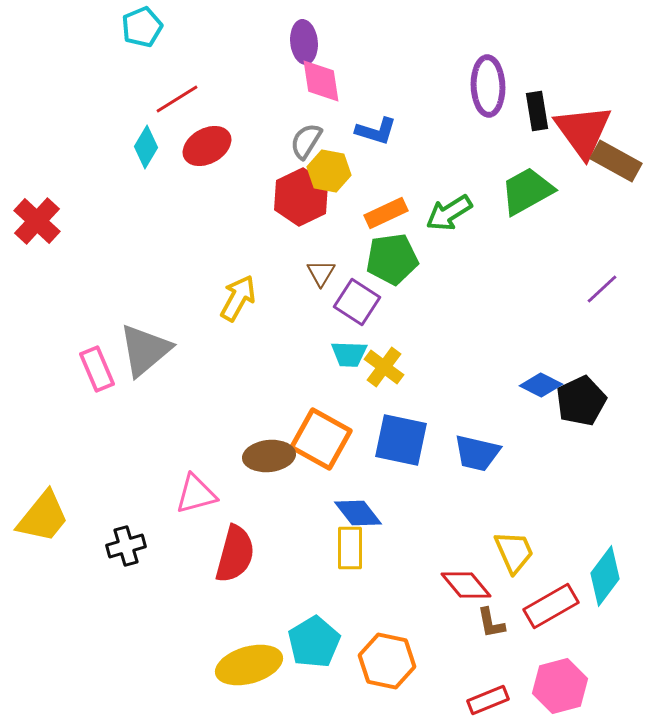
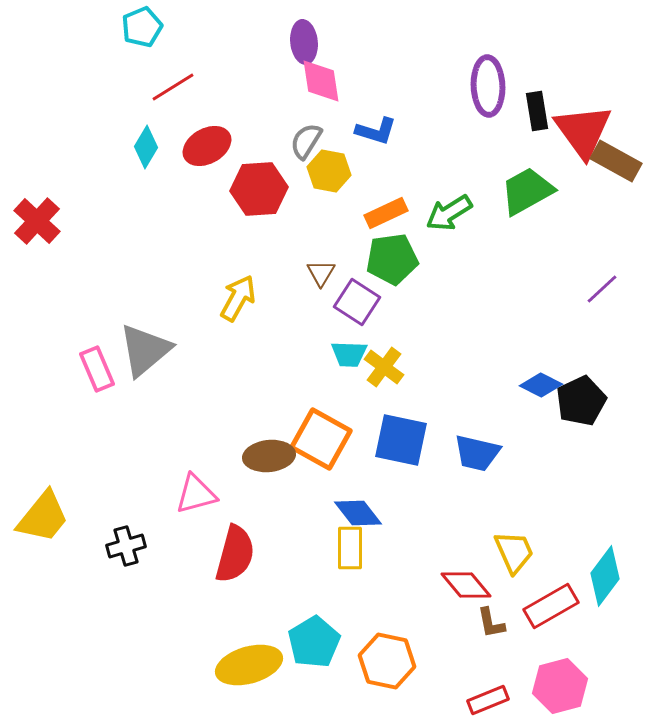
red line at (177, 99): moved 4 px left, 12 px up
red hexagon at (301, 197): moved 42 px left, 8 px up; rotated 22 degrees clockwise
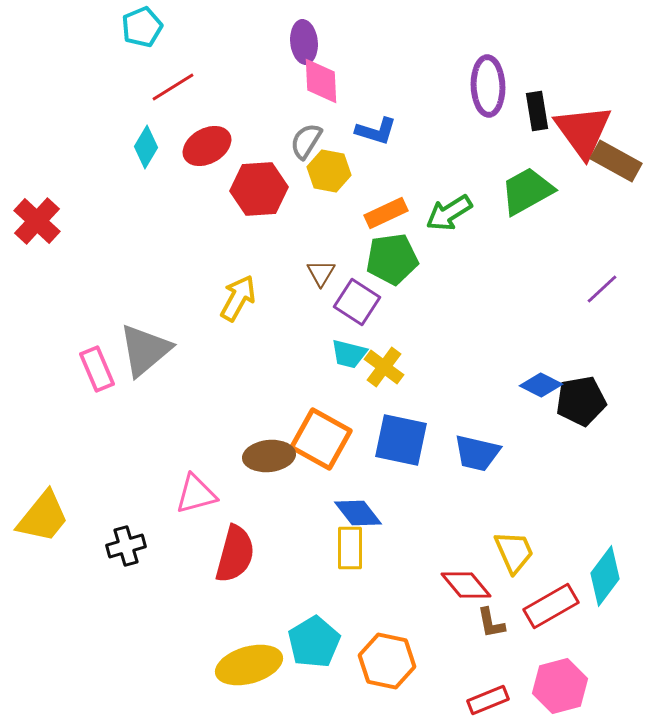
pink diamond at (321, 81): rotated 6 degrees clockwise
cyan trapezoid at (349, 354): rotated 12 degrees clockwise
black pentagon at (581, 401): rotated 15 degrees clockwise
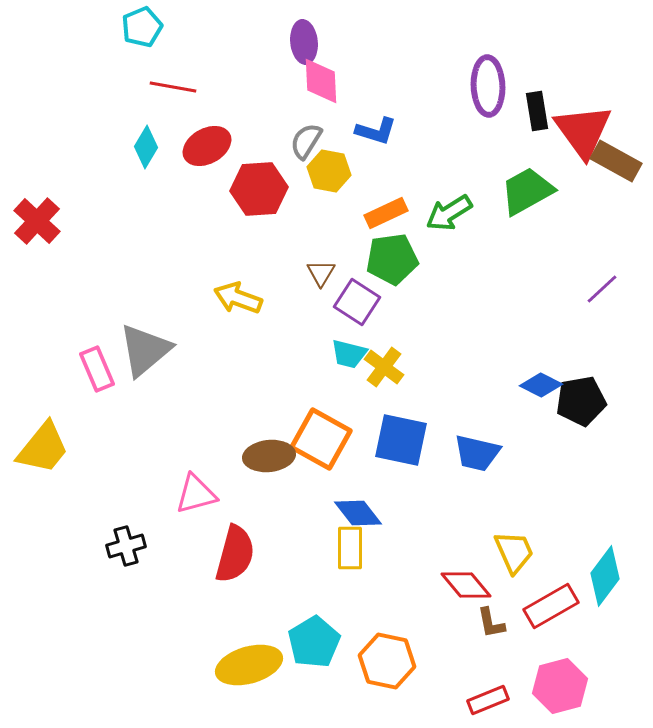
red line at (173, 87): rotated 42 degrees clockwise
yellow arrow at (238, 298): rotated 99 degrees counterclockwise
yellow trapezoid at (43, 517): moved 69 px up
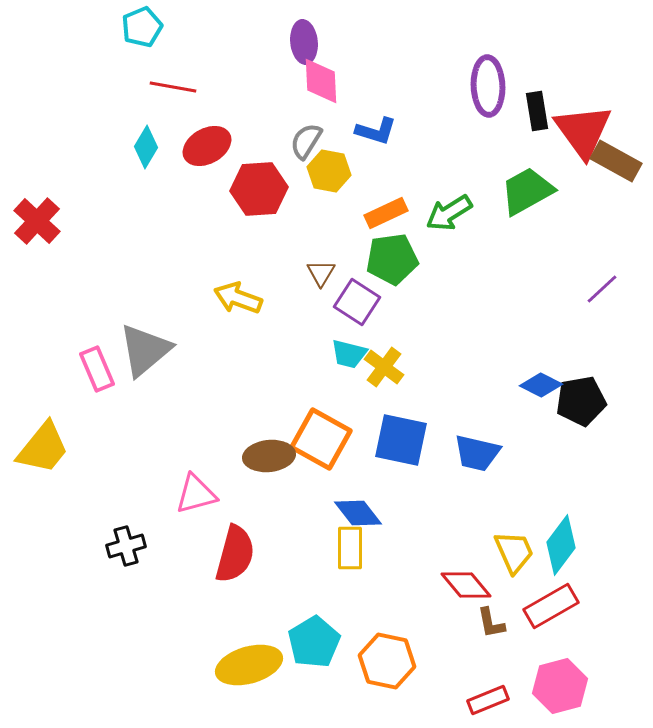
cyan diamond at (605, 576): moved 44 px left, 31 px up
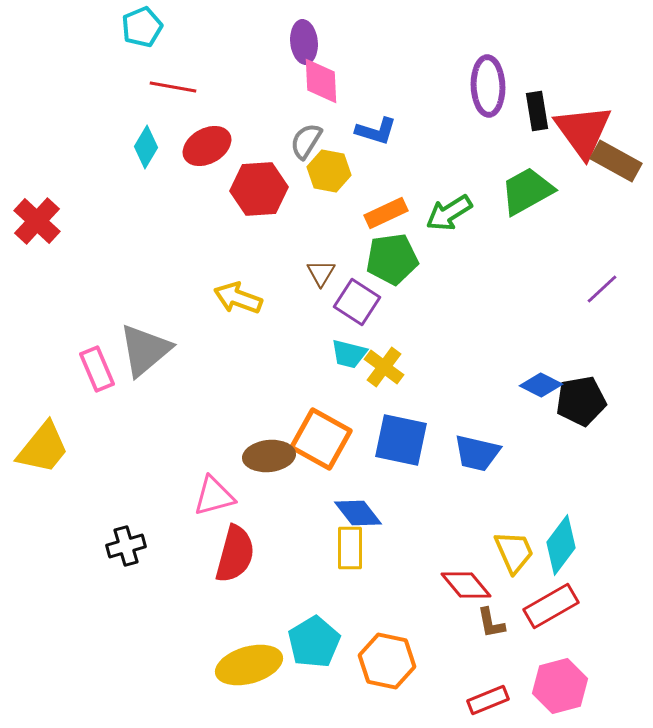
pink triangle at (196, 494): moved 18 px right, 2 px down
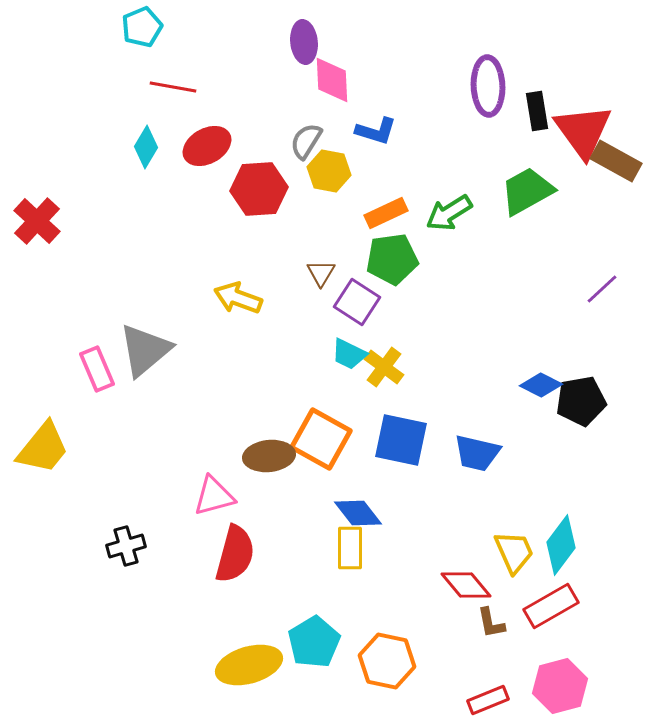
pink diamond at (321, 81): moved 11 px right, 1 px up
cyan trapezoid at (349, 354): rotated 12 degrees clockwise
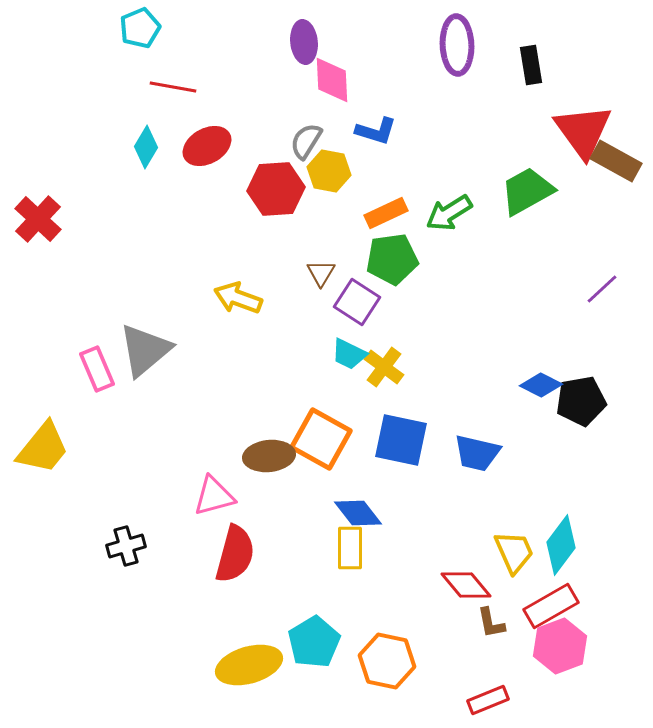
cyan pentagon at (142, 27): moved 2 px left, 1 px down
purple ellipse at (488, 86): moved 31 px left, 41 px up
black rectangle at (537, 111): moved 6 px left, 46 px up
red hexagon at (259, 189): moved 17 px right
red cross at (37, 221): moved 1 px right, 2 px up
pink hexagon at (560, 686): moved 40 px up; rotated 6 degrees counterclockwise
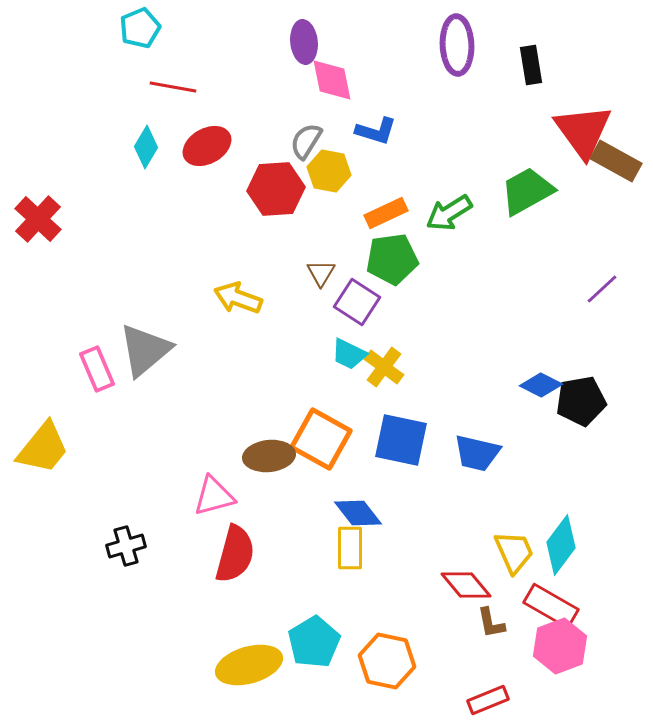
pink diamond at (332, 80): rotated 9 degrees counterclockwise
red rectangle at (551, 606): rotated 60 degrees clockwise
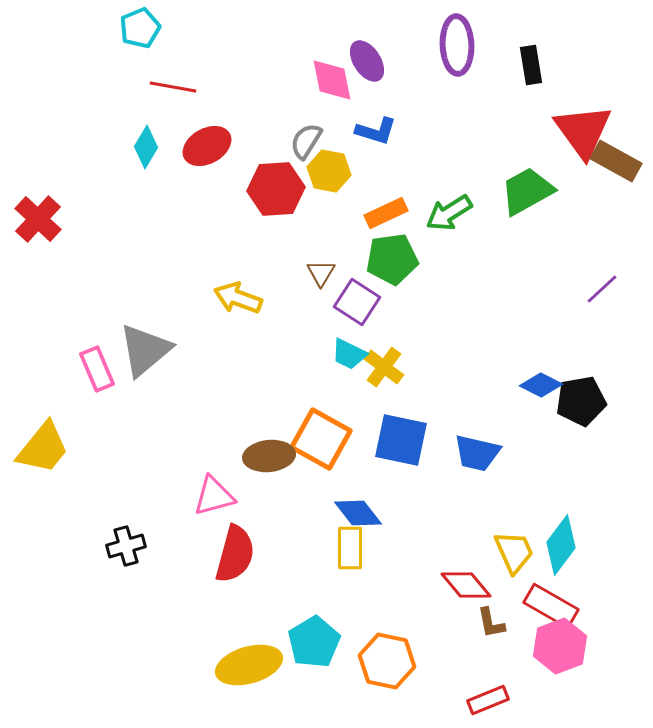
purple ellipse at (304, 42): moved 63 px right, 19 px down; rotated 27 degrees counterclockwise
